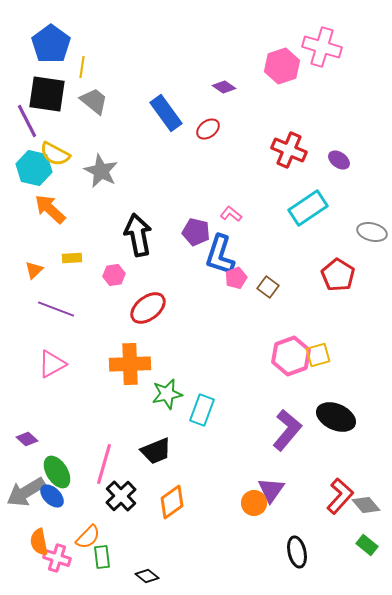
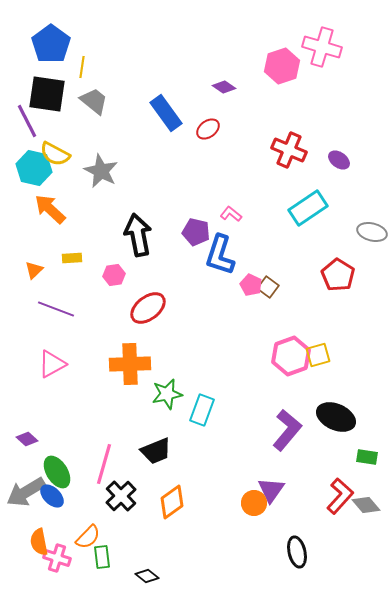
pink pentagon at (236, 278): moved 15 px right, 7 px down; rotated 25 degrees counterclockwise
green rectangle at (367, 545): moved 88 px up; rotated 30 degrees counterclockwise
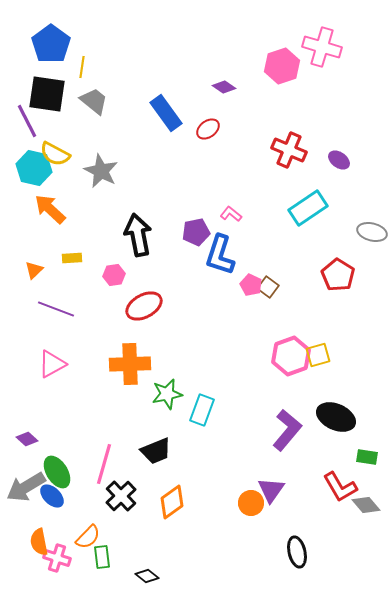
purple pentagon at (196, 232): rotated 24 degrees counterclockwise
red ellipse at (148, 308): moved 4 px left, 2 px up; rotated 9 degrees clockwise
gray arrow at (26, 492): moved 5 px up
red L-shape at (340, 496): moved 9 px up; rotated 108 degrees clockwise
orange circle at (254, 503): moved 3 px left
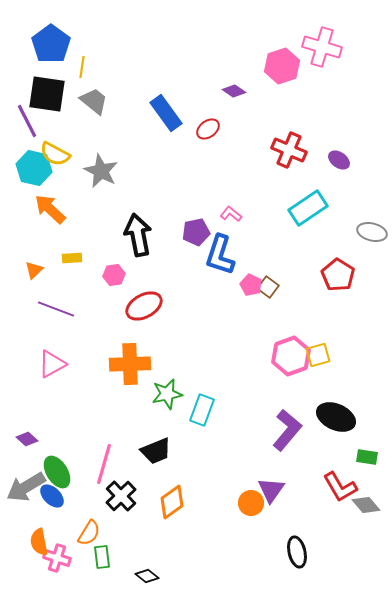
purple diamond at (224, 87): moved 10 px right, 4 px down
orange semicircle at (88, 537): moved 1 px right, 4 px up; rotated 12 degrees counterclockwise
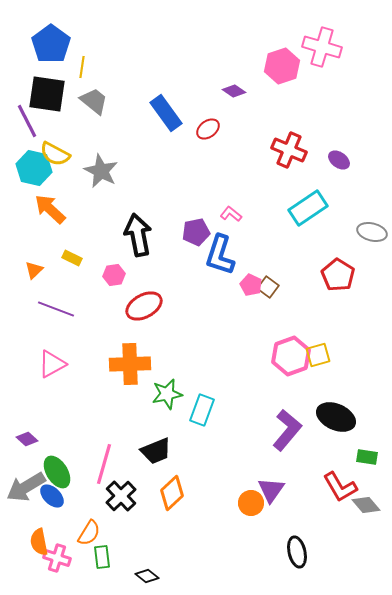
yellow rectangle at (72, 258): rotated 30 degrees clockwise
orange diamond at (172, 502): moved 9 px up; rotated 8 degrees counterclockwise
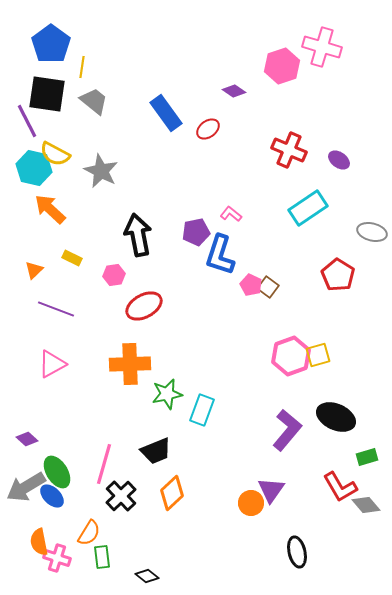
green rectangle at (367, 457): rotated 25 degrees counterclockwise
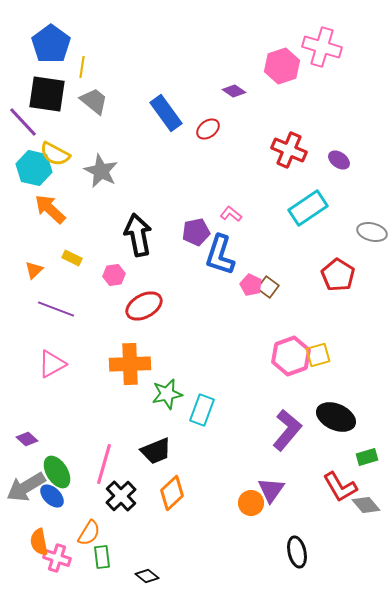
purple line at (27, 121): moved 4 px left, 1 px down; rotated 16 degrees counterclockwise
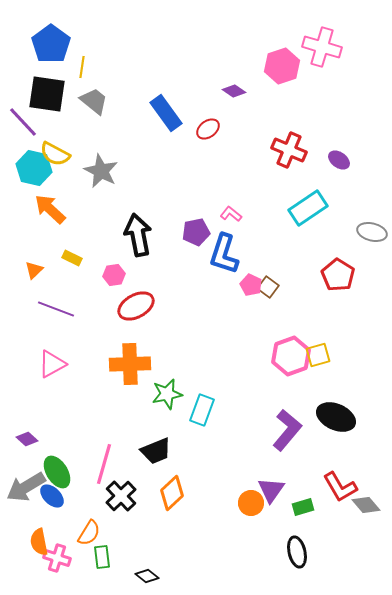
blue L-shape at (220, 255): moved 4 px right, 1 px up
red ellipse at (144, 306): moved 8 px left
green rectangle at (367, 457): moved 64 px left, 50 px down
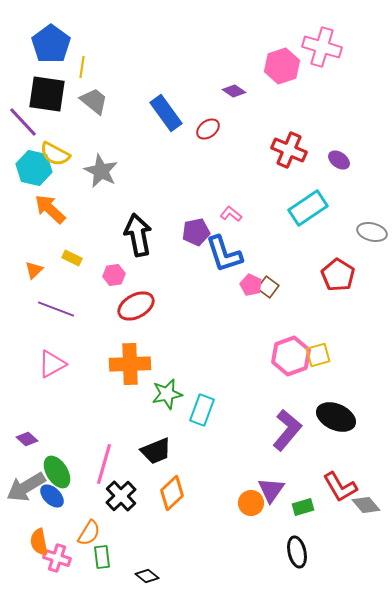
blue L-shape at (224, 254): rotated 36 degrees counterclockwise
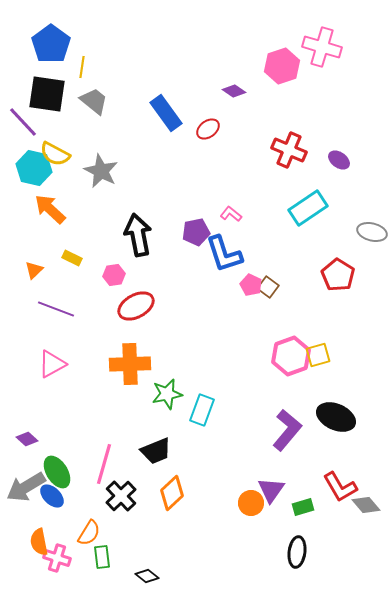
black ellipse at (297, 552): rotated 20 degrees clockwise
